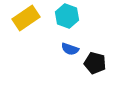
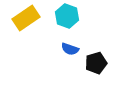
black pentagon: moved 1 px right; rotated 30 degrees counterclockwise
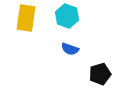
yellow rectangle: rotated 48 degrees counterclockwise
black pentagon: moved 4 px right, 11 px down
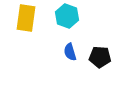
blue semicircle: moved 3 px down; rotated 54 degrees clockwise
black pentagon: moved 17 px up; rotated 20 degrees clockwise
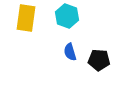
black pentagon: moved 1 px left, 3 px down
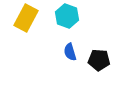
yellow rectangle: rotated 20 degrees clockwise
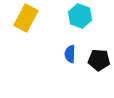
cyan hexagon: moved 13 px right
blue semicircle: moved 2 px down; rotated 18 degrees clockwise
